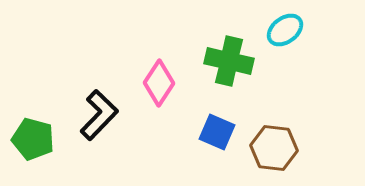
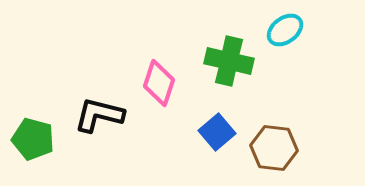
pink diamond: rotated 15 degrees counterclockwise
black L-shape: rotated 120 degrees counterclockwise
blue square: rotated 27 degrees clockwise
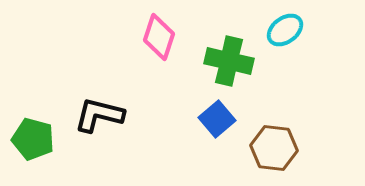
pink diamond: moved 46 px up
blue square: moved 13 px up
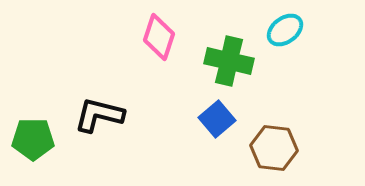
green pentagon: rotated 15 degrees counterclockwise
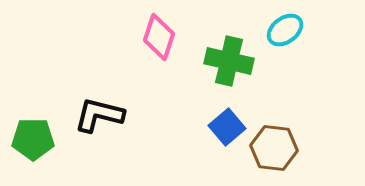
blue square: moved 10 px right, 8 px down
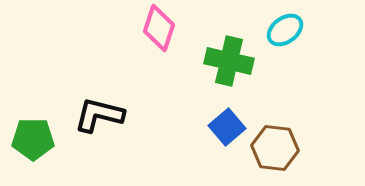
pink diamond: moved 9 px up
brown hexagon: moved 1 px right
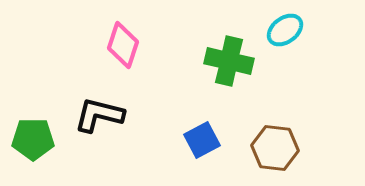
pink diamond: moved 36 px left, 17 px down
blue square: moved 25 px left, 13 px down; rotated 12 degrees clockwise
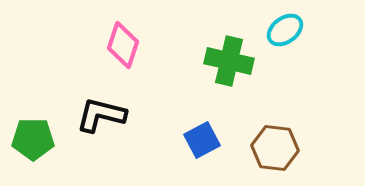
black L-shape: moved 2 px right
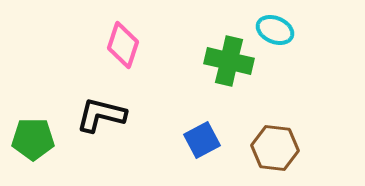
cyan ellipse: moved 10 px left; rotated 60 degrees clockwise
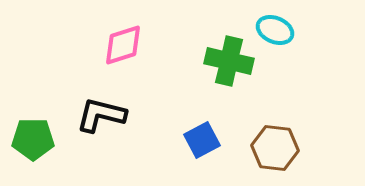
pink diamond: rotated 54 degrees clockwise
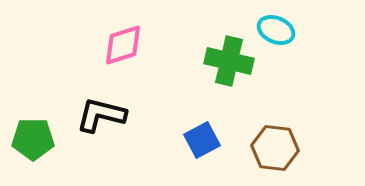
cyan ellipse: moved 1 px right
